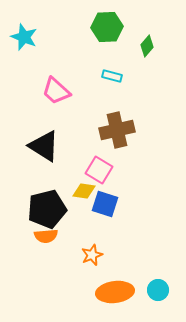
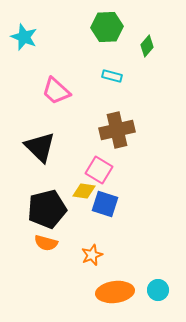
black triangle: moved 4 px left, 1 px down; rotated 12 degrees clockwise
orange semicircle: moved 7 px down; rotated 20 degrees clockwise
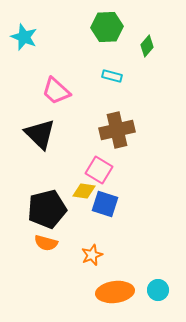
black triangle: moved 13 px up
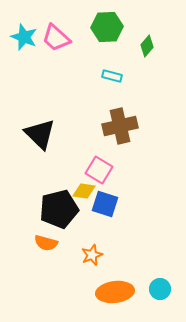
pink trapezoid: moved 53 px up
brown cross: moved 3 px right, 4 px up
black pentagon: moved 12 px right
cyan circle: moved 2 px right, 1 px up
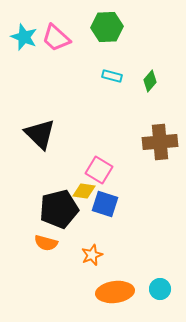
green diamond: moved 3 px right, 35 px down
brown cross: moved 40 px right, 16 px down; rotated 8 degrees clockwise
